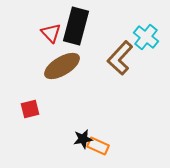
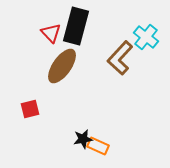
brown ellipse: rotated 24 degrees counterclockwise
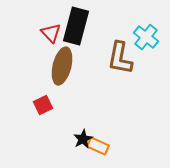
brown L-shape: rotated 32 degrees counterclockwise
brown ellipse: rotated 21 degrees counterclockwise
red square: moved 13 px right, 4 px up; rotated 12 degrees counterclockwise
black star: rotated 18 degrees counterclockwise
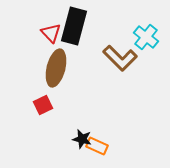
black rectangle: moved 2 px left
brown L-shape: rotated 56 degrees counterclockwise
brown ellipse: moved 6 px left, 2 px down
black star: moved 1 px left; rotated 30 degrees counterclockwise
orange rectangle: moved 1 px left
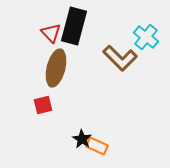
red square: rotated 12 degrees clockwise
black star: rotated 18 degrees clockwise
